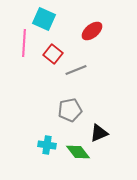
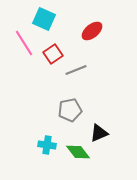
pink line: rotated 36 degrees counterclockwise
red square: rotated 18 degrees clockwise
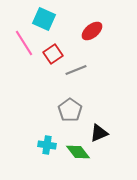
gray pentagon: rotated 25 degrees counterclockwise
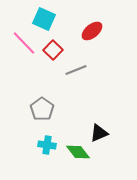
pink line: rotated 12 degrees counterclockwise
red square: moved 4 px up; rotated 12 degrees counterclockwise
gray pentagon: moved 28 px left, 1 px up
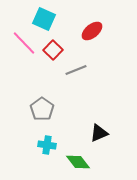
green diamond: moved 10 px down
